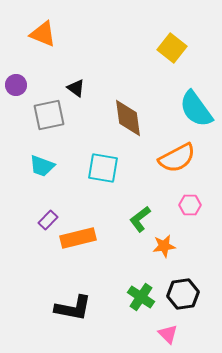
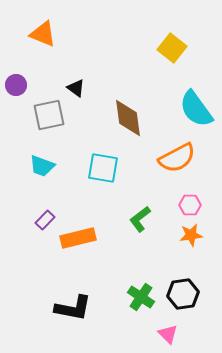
purple rectangle: moved 3 px left
orange star: moved 27 px right, 11 px up
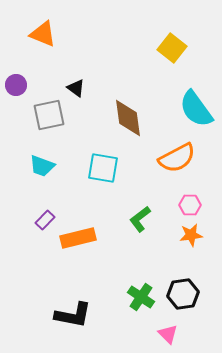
black L-shape: moved 7 px down
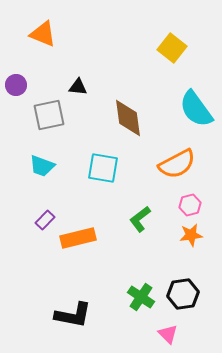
black triangle: moved 2 px right, 1 px up; rotated 30 degrees counterclockwise
orange semicircle: moved 6 px down
pink hexagon: rotated 15 degrees counterclockwise
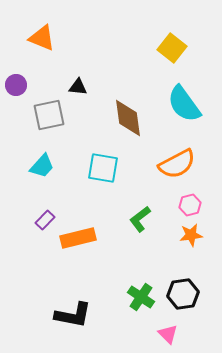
orange triangle: moved 1 px left, 4 px down
cyan semicircle: moved 12 px left, 5 px up
cyan trapezoid: rotated 68 degrees counterclockwise
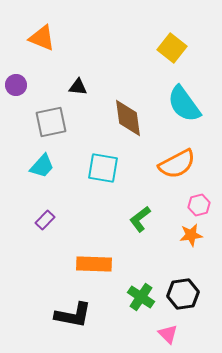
gray square: moved 2 px right, 7 px down
pink hexagon: moved 9 px right
orange rectangle: moved 16 px right, 26 px down; rotated 16 degrees clockwise
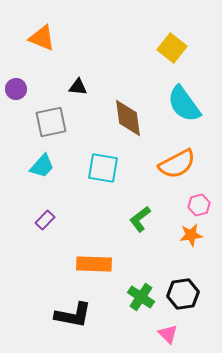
purple circle: moved 4 px down
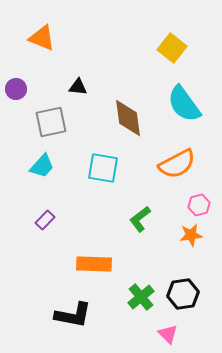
green cross: rotated 16 degrees clockwise
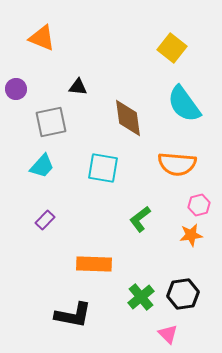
orange semicircle: rotated 33 degrees clockwise
